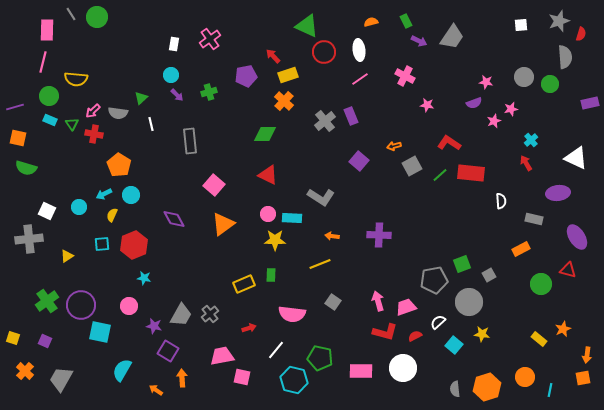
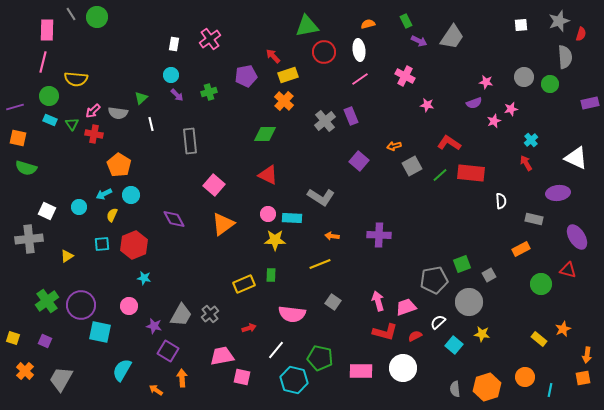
orange semicircle at (371, 22): moved 3 px left, 2 px down
green triangle at (307, 26): rotated 35 degrees counterclockwise
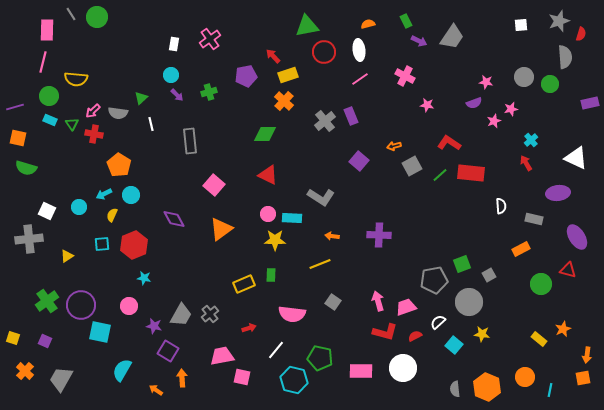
white semicircle at (501, 201): moved 5 px down
orange triangle at (223, 224): moved 2 px left, 5 px down
orange hexagon at (487, 387): rotated 20 degrees counterclockwise
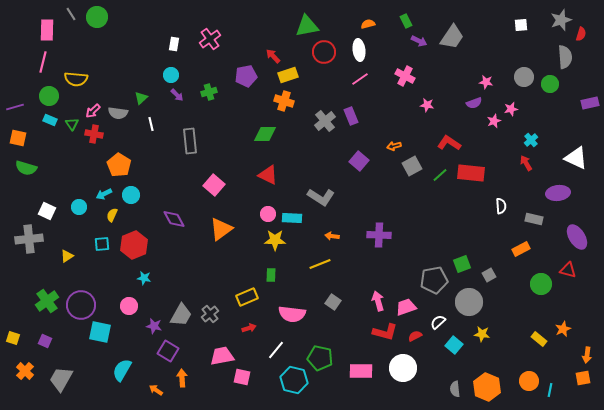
gray star at (559, 21): moved 2 px right, 1 px up
orange cross at (284, 101): rotated 24 degrees counterclockwise
yellow rectangle at (244, 284): moved 3 px right, 13 px down
orange circle at (525, 377): moved 4 px right, 4 px down
